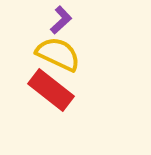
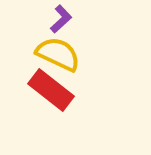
purple L-shape: moved 1 px up
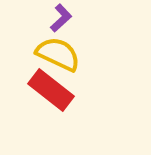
purple L-shape: moved 1 px up
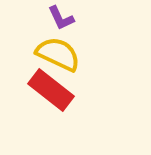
purple L-shape: rotated 108 degrees clockwise
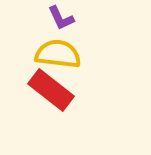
yellow semicircle: rotated 18 degrees counterclockwise
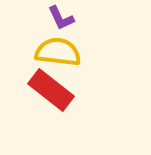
yellow semicircle: moved 2 px up
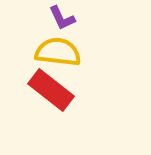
purple L-shape: moved 1 px right
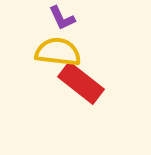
red rectangle: moved 30 px right, 7 px up
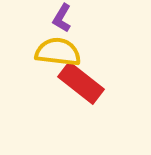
purple L-shape: rotated 56 degrees clockwise
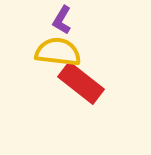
purple L-shape: moved 2 px down
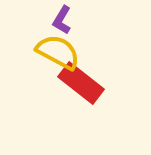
yellow semicircle: rotated 21 degrees clockwise
